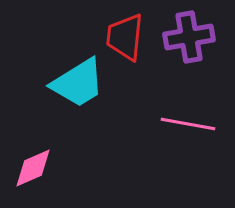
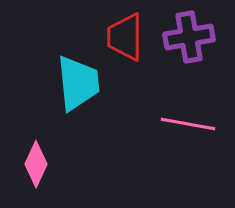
red trapezoid: rotated 6 degrees counterclockwise
cyan trapezoid: rotated 64 degrees counterclockwise
pink diamond: moved 3 px right, 4 px up; rotated 42 degrees counterclockwise
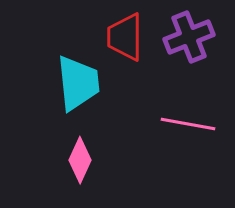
purple cross: rotated 12 degrees counterclockwise
pink diamond: moved 44 px right, 4 px up
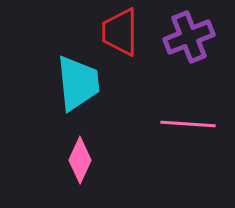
red trapezoid: moved 5 px left, 5 px up
pink line: rotated 6 degrees counterclockwise
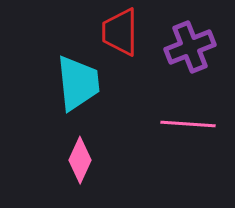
purple cross: moved 1 px right, 10 px down
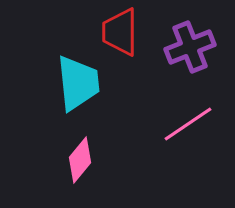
pink line: rotated 38 degrees counterclockwise
pink diamond: rotated 15 degrees clockwise
